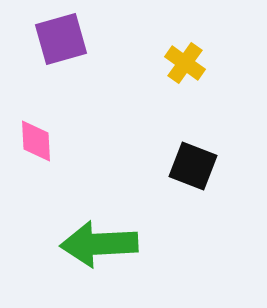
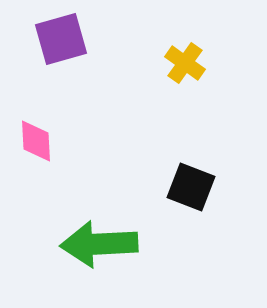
black square: moved 2 px left, 21 px down
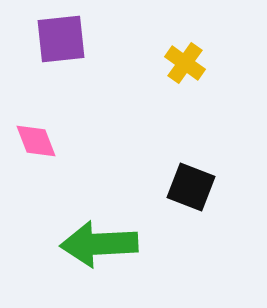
purple square: rotated 10 degrees clockwise
pink diamond: rotated 18 degrees counterclockwise
